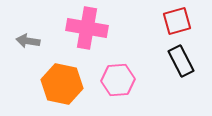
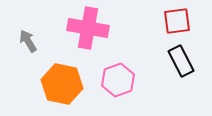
red square: rotated 8 degrees clockwise
pink cross: moved 1 px right
gray arrow: rotated 50 degrees clockwise
pink hexagon: rotated 16 degrees counterclockwise
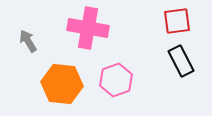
pink hexagon: moved 2 px left
orange hexagon: rotated 6 degrees counterclockwise
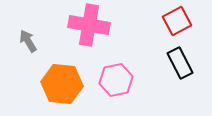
red square: rotated 20 degrees counterclockwise
pink cross: moved 1 px right, 3 px up
black rectangle: moved 1 px left, 2 px down
pink hexagon: rotated 8 degrees clockwise
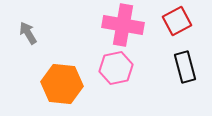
pink cross: moved 34 px right
gray arrow: moved 8 px up
black rectangle: moved 5 px right, 4 px down; rotated 12 degrees clockwise
pink hexagon: moved 12 px up
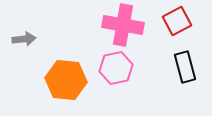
gray arrow: moved 4 px left, 6 px down; rotated 115 degrees clockwise
orange hexagon: moved 4 px right, 4 px up
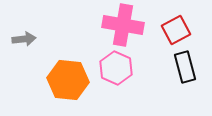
red square: moved 1 px left, 9 px down
pink hexagon: rotated 24 degrees counterclockwise
orange hexagon: moved 2 px right
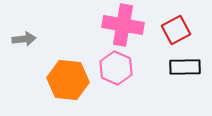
black rectangle: rotated 76 degrees counterclockwise
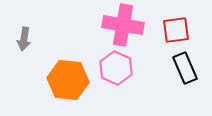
red square: rotated 20 degrees clockwise
gray arrow: rotated 105 degrees clockwise
black rectangle: moved 1 px down; rotated 68 degrees clockwise
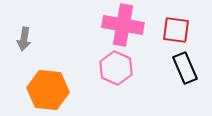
red square: rotated 16 degrees clockwise
orange hexagon: moved 20 px left, 10 px down
